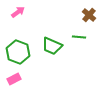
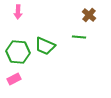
pink arrow: rotated 128 degrees clockwise
green trapezoid: moved 7 px left
green hexagon: rotated 15 degrees counterclockwise
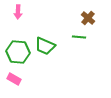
brown cross: moved 1 px left, 3 px down
pink rectangle: rotated 56 degrees clockwise
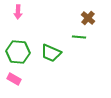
green trapezoid: moved 6 px right, 7 px down
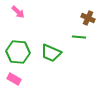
pink arrow: rotated 48 degrees counterclockwise
brown cross: rotated 16 degrees counterclockwise
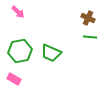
green line: moved 11 px right
green hexagon: moved 2 px right, 1 px up; rotated 15 degrees counterclockwise
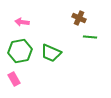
pink arrow: moved 4 px right, 10 px down; rotated 144 degrees clockwise
brown cross: moved 9 px left
pink rectangle: rotated 32 degrees clockwise
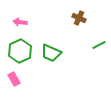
pink arrow: moved 2 px left
green line: moved 9 px right, 8 px down; rotated 32 degrees counterclockwise
green hexagon: rotated 15 degrees counterclockwise
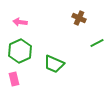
green line: moved 2 px left, 2 px up
green trapezoid: moved 3 px right, 11 px down
pink rectangle: rotated 16 degrees clockwise
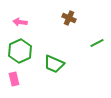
brown cross: moved 10 px left
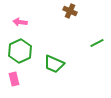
brown cross: moved 1 px right, 7 px up
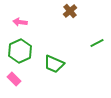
brown cross: rotated 24 degrees clockwise
pink rectangle: rotated 32 degrees counterclockwise
